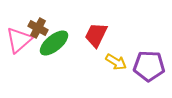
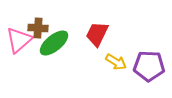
brown cross: rotated 24 degrees counterclockwise
red trapezoid: moved 1 px right, 1 px up
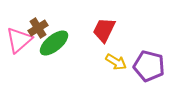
brown cross: rotated 36 degrees counterclockwise
red trapezoid: moved 7 px right, 4 px up
purple pentagon: rotated 12 degrees clockwise
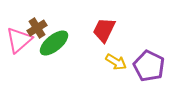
brown cross: moved 1 px left
purple pentagon: rotated 12 degrees clockwise
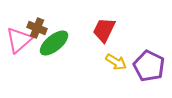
brown cross: rotated 36 degrees counterclockwise
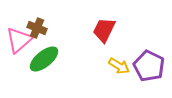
green ellipse: moved 10 px left, 16 px down
yellow arrow: moved 3 px right, 4 px down
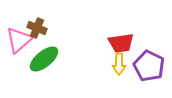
red trapezoid: moved 17 px right, 13 px down; rotated 124 degrees counterclockwise
yellow arrow: moved 2 px up; rotated 60 degrees clockwise
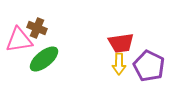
pink triangle: rotated 32 degrees clockwise
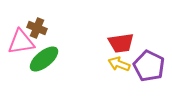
pink triangle: moved 2 px right, 2 px down
yellow arrow: rotated 110 degrees clockwise
